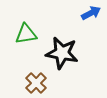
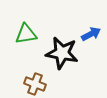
blue arrow: moved 21 px down
brown cross: moved 1 px left, 1 px down; rotated 25 degrees counterclockwise
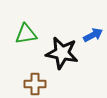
blue arrow: moved 2 px right, 1 px down
brown cross: rotated 20 degrees counterclockwise
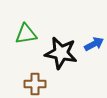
blue arrow: moved 1 px right, 9 px down
black star: moved 1 px left
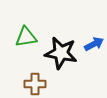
green triangle: moved 3 px down
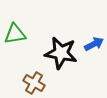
green triangle: moved 11 px left, 3 px up
brown cross: moved 1 px left, 1 px up; rotated 30 degrees clockwise
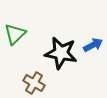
green triangle: rotated 35 degrees counterclockwise
blue arrow: moved 1 px left, 1 px down
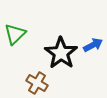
black star: rotated 24 degrees clockwise
brown cross: moved 3 px right
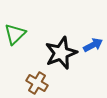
black star: rotated 16 degrees clockwise
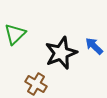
blue arrow: moved 1 px right, 1 px down; rotated 108 degrees counterclockwise
brown cross: moved 1 px left, 1 px down
